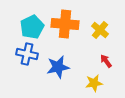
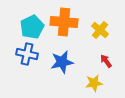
orange cross: moved 1 px left, 2 px up
blue star: moved 4 px right, 5 px up
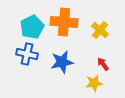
red arrow: moved 3 px left, 3 px down
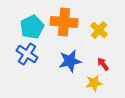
yellow cross: moved 1 px left
blue cross: rotated 20 degrees clockwise
blue star: moved 8 px right, 1 px up
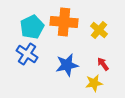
blue star: moved 3 px left, 4 px down
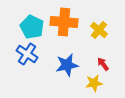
cyan pentagon: rotated 20 degrees counterclockwise
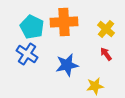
orange cross: rotated 8 degrees counterclockwise
yellow cross: moved 7 px right, 1 px up
red arrow: moved 3 px right, 10 px up
yellow star: moved 1 px right, 3 px down
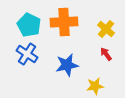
cyan pentagon: moved 3 px left, 2 px up
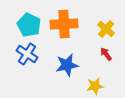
orange cross: moved 2 px down
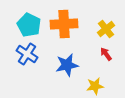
yellow cross: rotated 12 degrees clockwise
